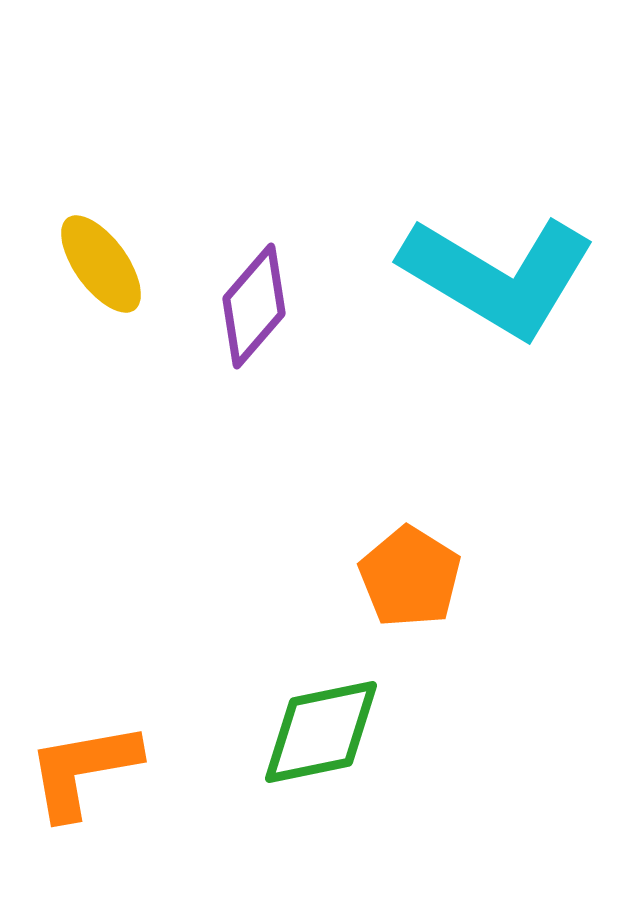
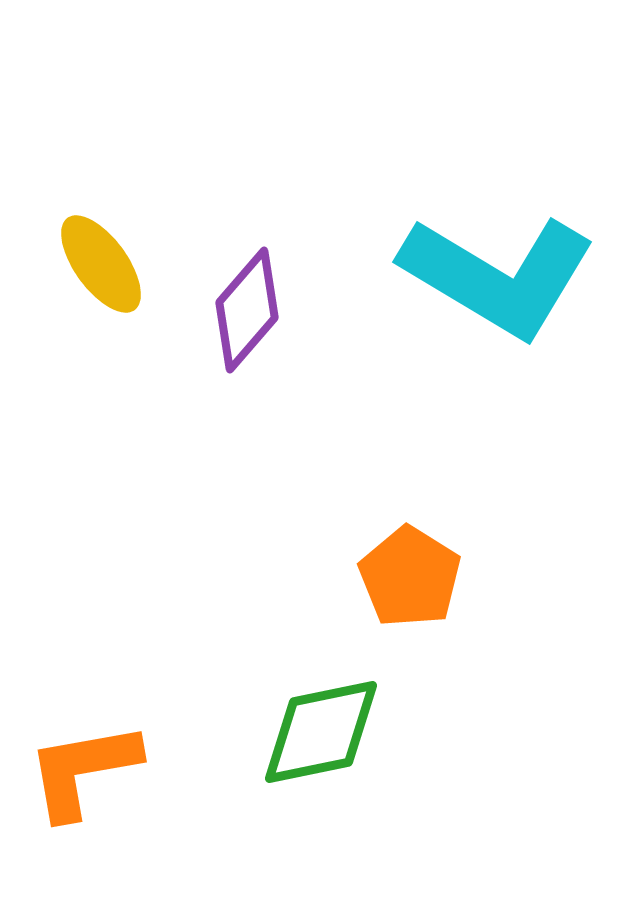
purple diamond: moved 7 px left, 4 px down
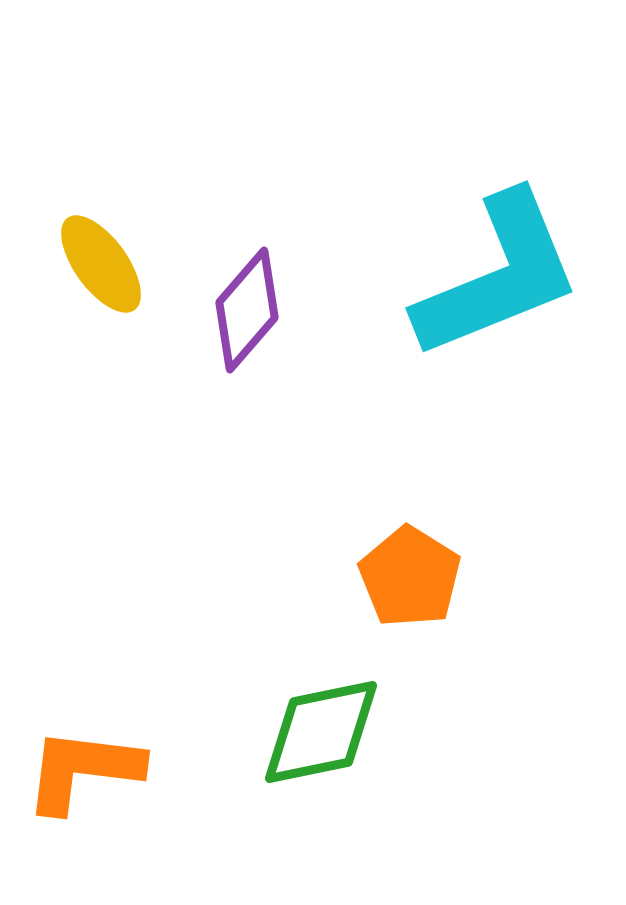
cyan L-shape: rotated 53 degrees counterclockwise
orange L-shape: rotated 17 degrees clockwise
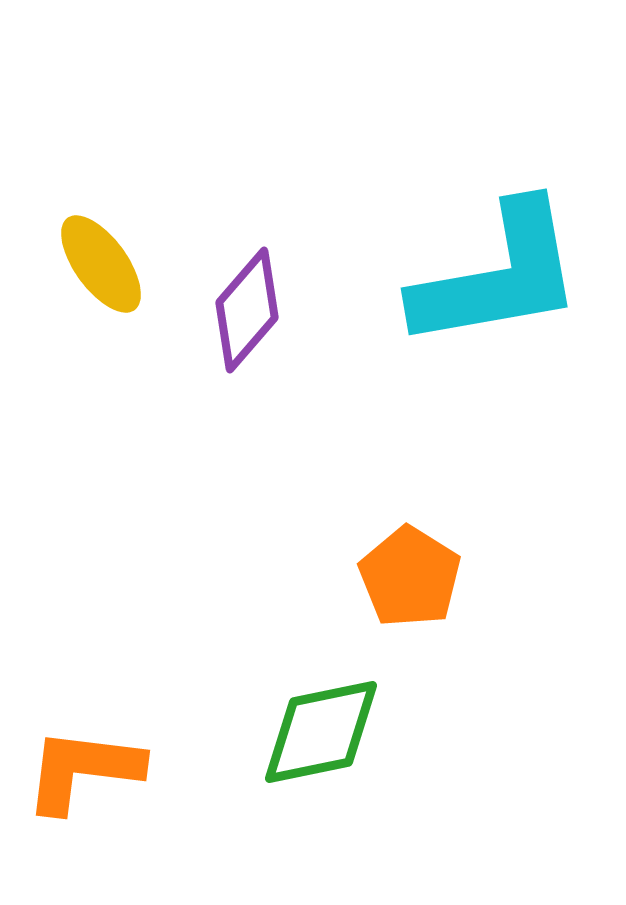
cyan L-shape: rotated 12 degrees clockwise
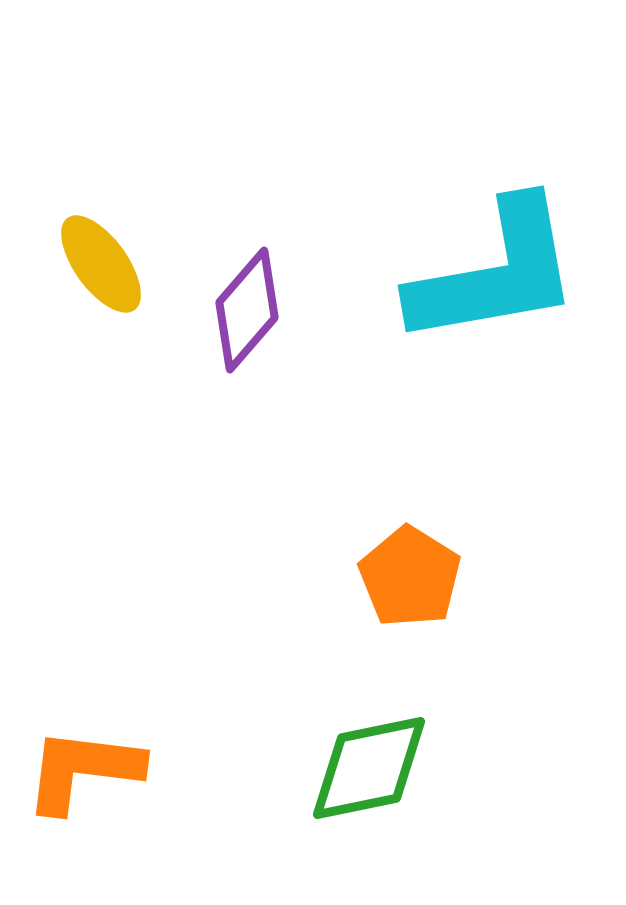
cyan L-shape: moved 3 px left, 3 px up
green diamond: moved 48 px right, 36 px down
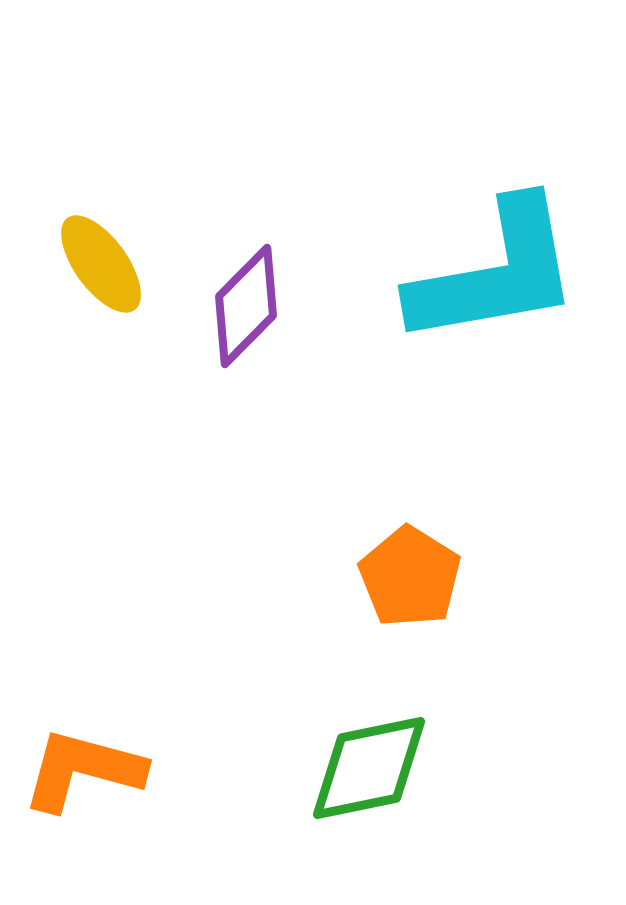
purple diamond: moved 1 px left, 4 px up; rotated 4 degrees clockwise
orange L-shape: rotated 8 degrees clockwise
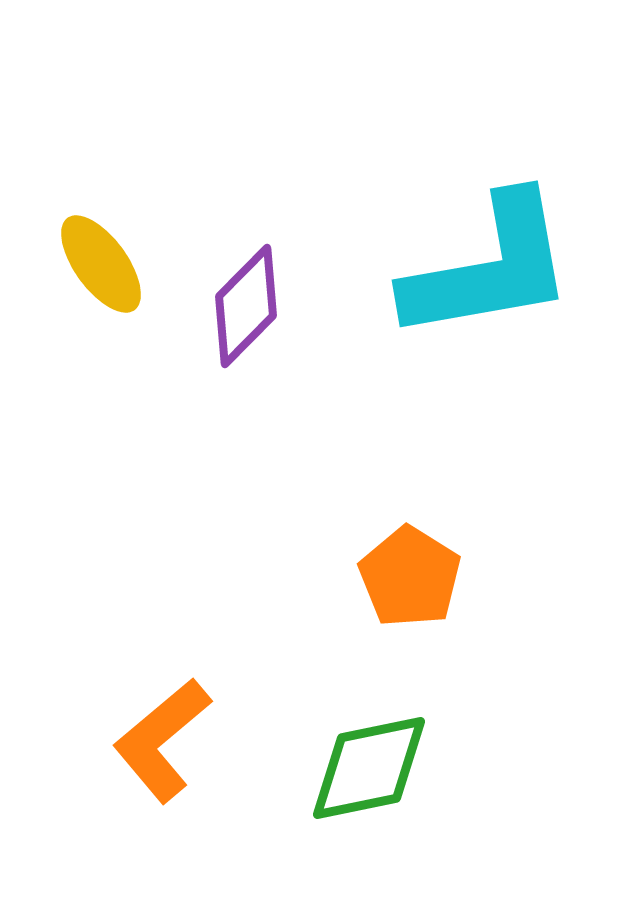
cyan L-shape: moved 6 px left, 5 px up
orange L-shape: moved 79 px right, 30 px up; rotated 55 degrees counterclockwise
